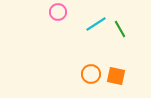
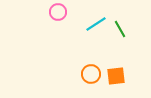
orange square: rotated 18 degrees counterclockwise
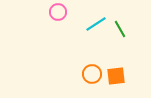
orange circle: moved 1 px right
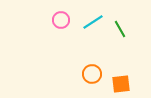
pink circle: moved 3 px right, 8 px down
cyan line: moved 3 px left, 2 px up
orange square: moved 5 px right, 8 px down
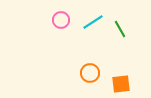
orange circle: moved 2 px left, 1 px up
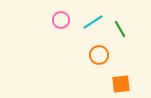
orange circle: moved 9 px right, 18 px up
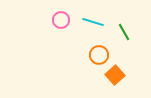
cyan line: rotated 50 degrees clockwise
green line: moved 4 px right, 3 px down
orange square: moved 6 px left, 9 px up; rotated 36 degrees counterclockwise
